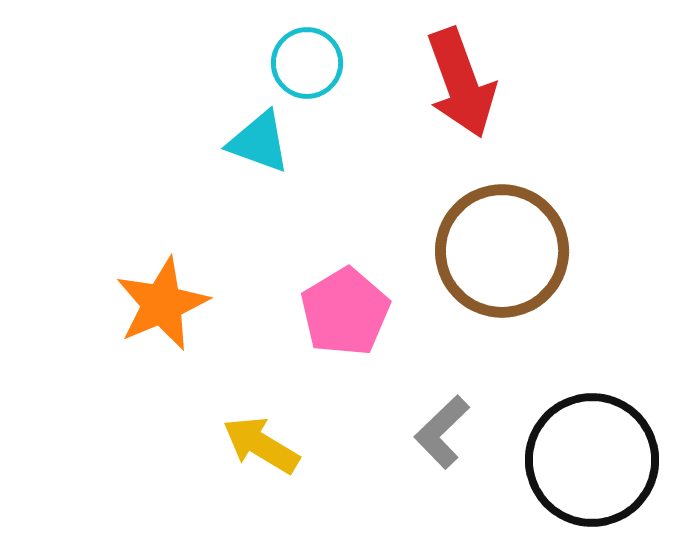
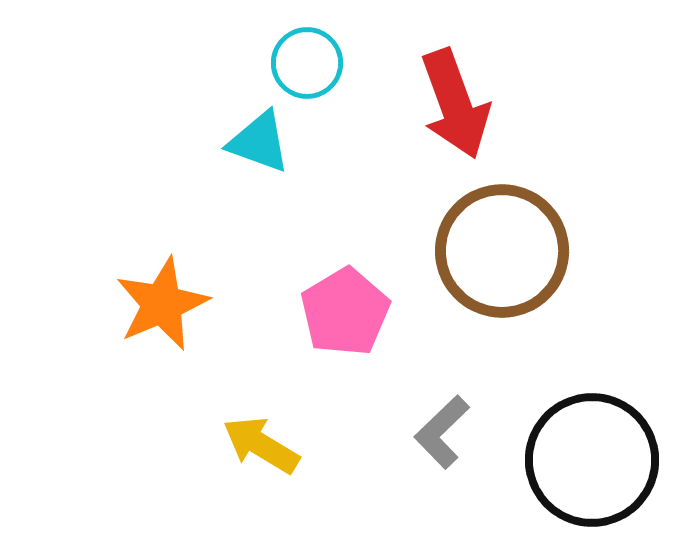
red arrow: moved 6 px left, 21 px down
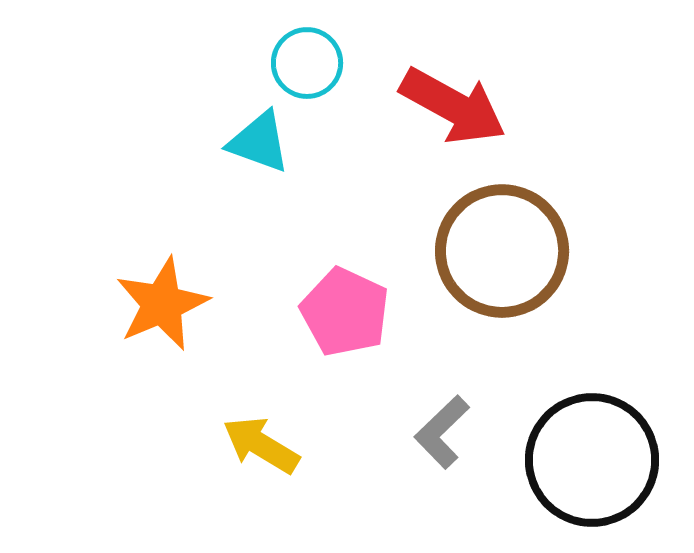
red arrow: moved 2 px left, 2 px down; rotated 41 degrees counterclockwise
pink pentagon: rotated 16 degrees counterclockwise
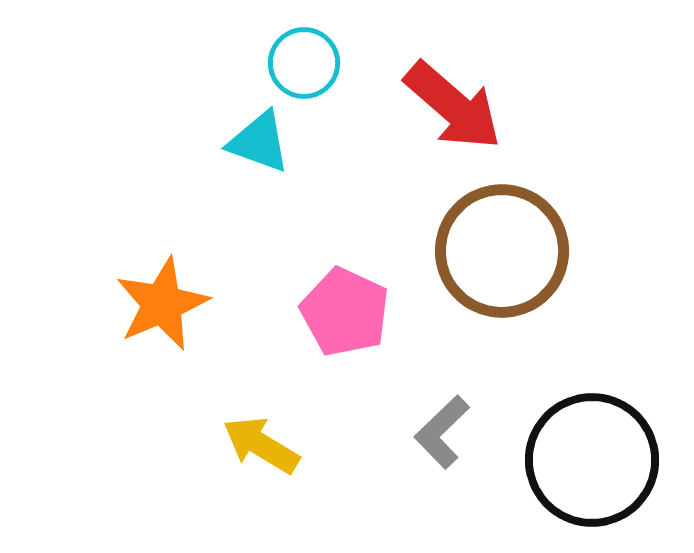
cyan circle: moved 3 px left
red arrow: rotated 12 degrees clockwise
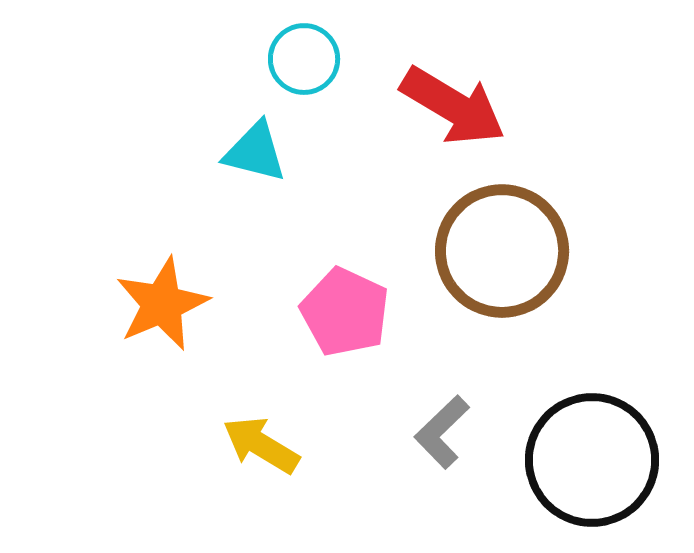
cyan circle: moved 4 px up
red arrow: rotated 10 degrees counterclockwise
cyan triangle: moved 4 px left, 10 px down; rotated 6 degrees counterclockwise
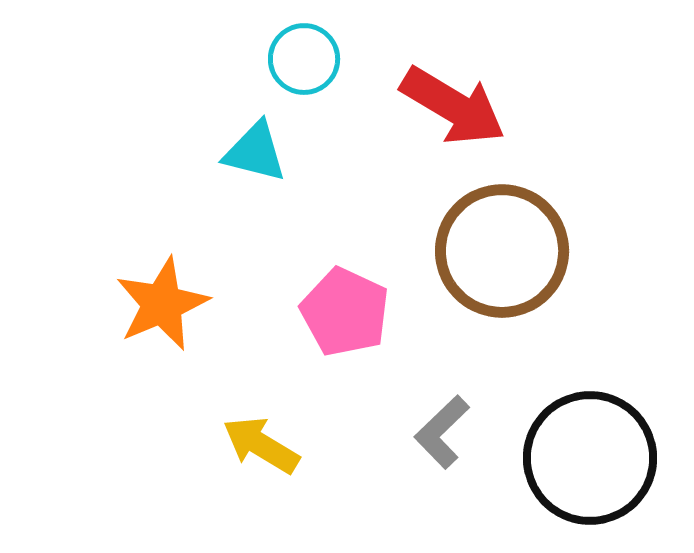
black circle: moved 2 px left, 2 px up
